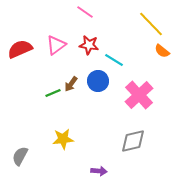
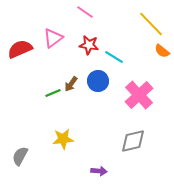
pink triangle: moved 3 px left, 7 px up
cyan line: moved 3 px up
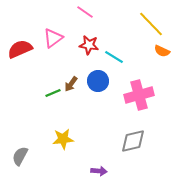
orange semicircle: rotated 14 degrees counterclockwise
pink cross: rotated 28 degrees clockwise
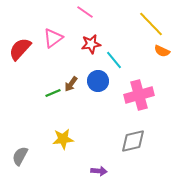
red star: moved 2 px right, 1 px up; rotated 18 degrees counterclockwise
red semicircle: rotated 25 degrees counterclockwise
cyan line: moved 3 px down; rotated 18 degrees clockwise
